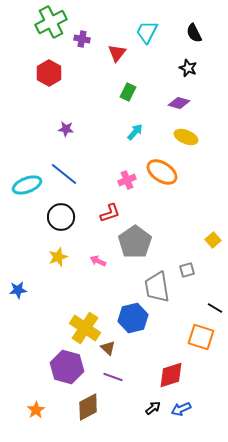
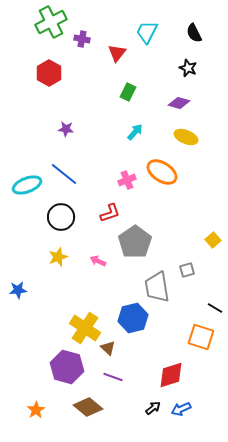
brown diamond: rotated 68 degrees clockwise
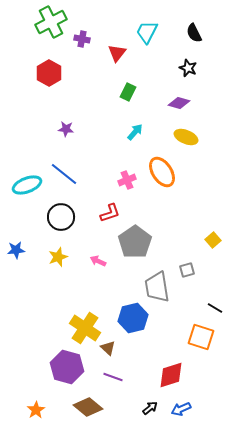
orange ellipse: rotated 24 degrees clockwise
blue star: moved 2 px left, 40 px up
black arrow: moved 3 px left
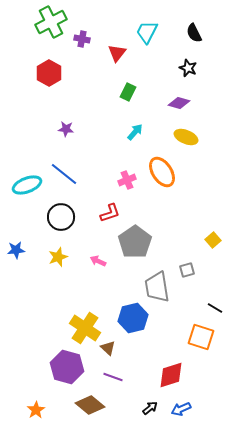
brown diamond: moved 2 px right, 2 px up
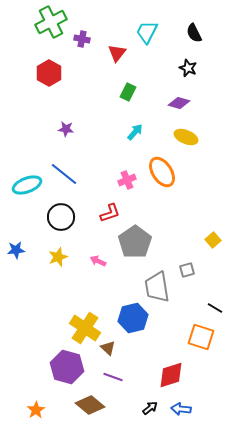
blue arrow: rotated 30 degrees clockwise
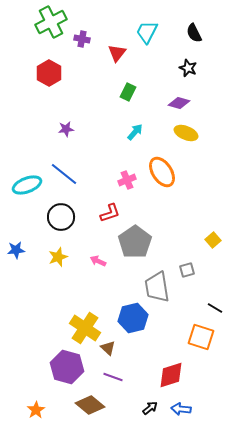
purple star: rotated 14 degrees counterclockwise
yellow ellipse: moved 4 px up
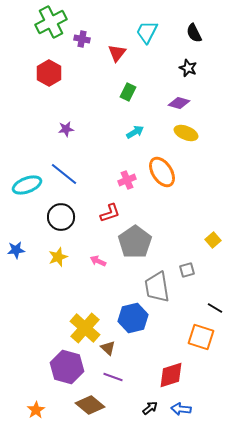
cyan arrow: rotated 18 degrees clockwise
yellow cross: rotated 8 degrees clockwise
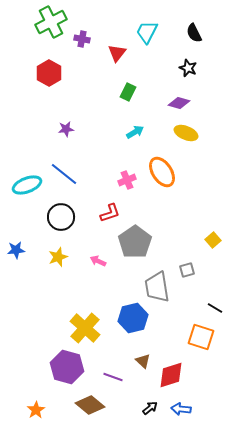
brown triangle: moved 35 px right, 13 px down
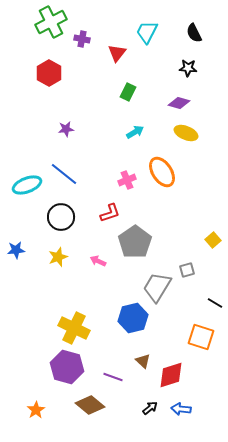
black star: rotated 18 degrees counterclockwise
gray trapezoid: rotated 40 degrees clockwise
black line: moved 5 px up
yellow cross: moved 11 px left; rotated 16 degrees counterclockwise
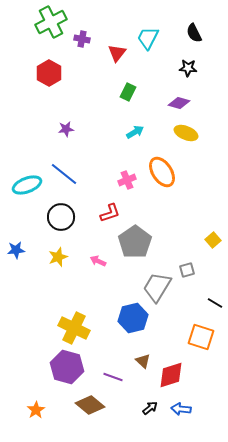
cyan trapezoid: moved 1 px right, 6 px down
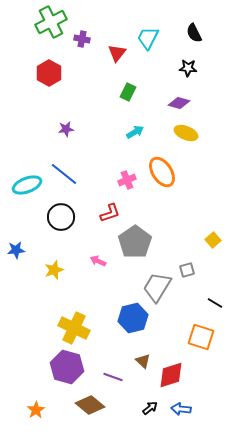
yellow star: moved 4 px left, 13 px down
